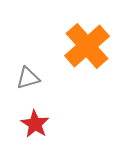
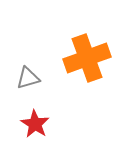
orange cross: moved 12 px down; rotated 21 degrees clockwise
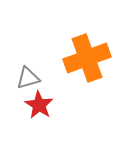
red star: moved 4 px right, 19 px up
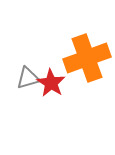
red star: moved 12 px right, 22 px up
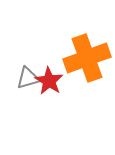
red star: moved 2 px left, 2 px up
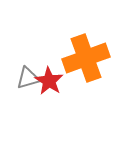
orange cross: moved 1 px left
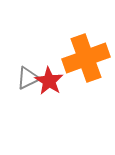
gray triangle: rotated 10 degrees counterclockwise
